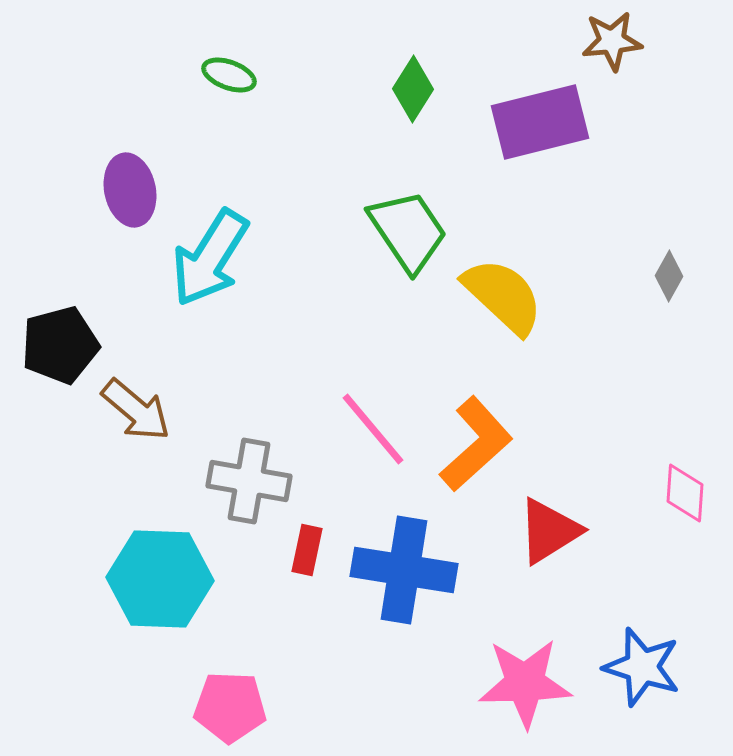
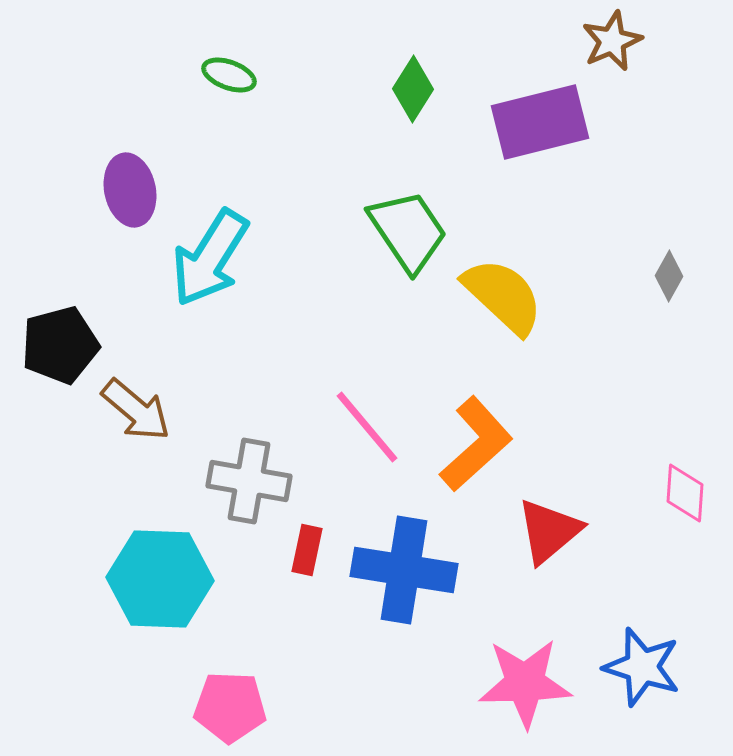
brown star: rotated 18 degrees counterclockwise
pink line: moved 6 px left, 2 px up
red triangle: rotated 8 degrees counterclockwise
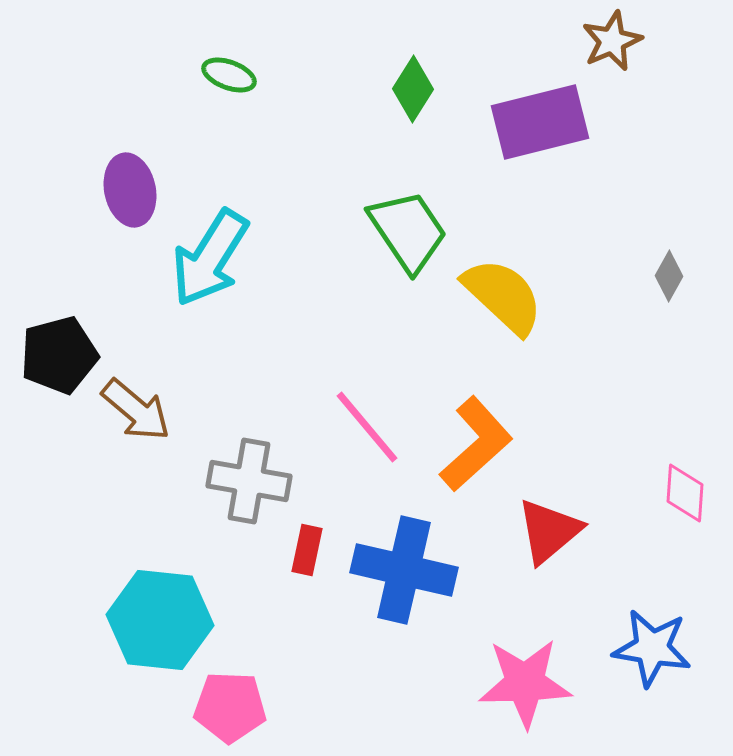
black pentagon: moved 1 px left, 10 px down
blue cross: rotated 4 degrees clockwise
cyan hexagon: moved 41 px down; rotated 4 degrees clockwise
blue star: moved 10 px right, 19 px up; rotated 8 degrees counterclockwise
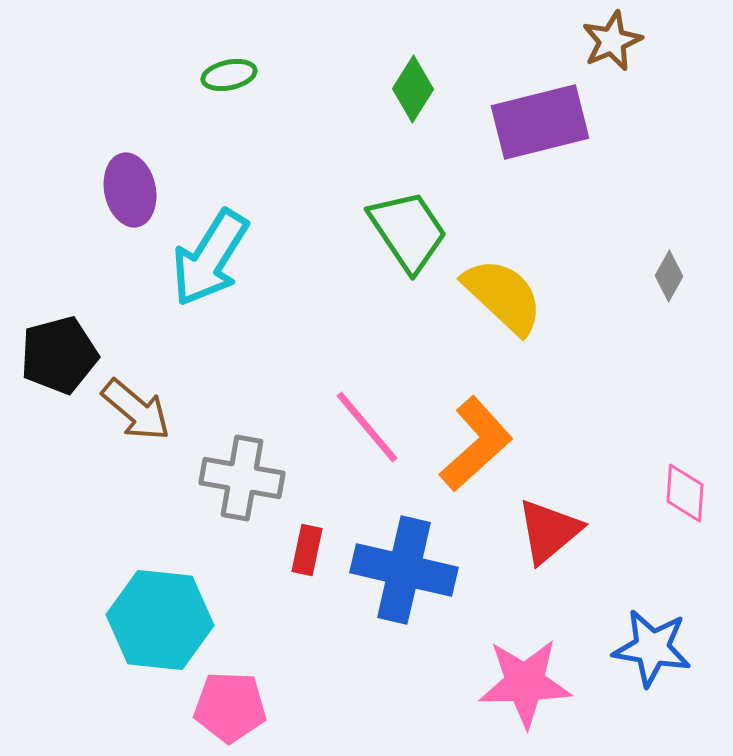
green ellipse: rotated 32 degrees counterclockwise
gray cross: moved 7 px left, 3 px up
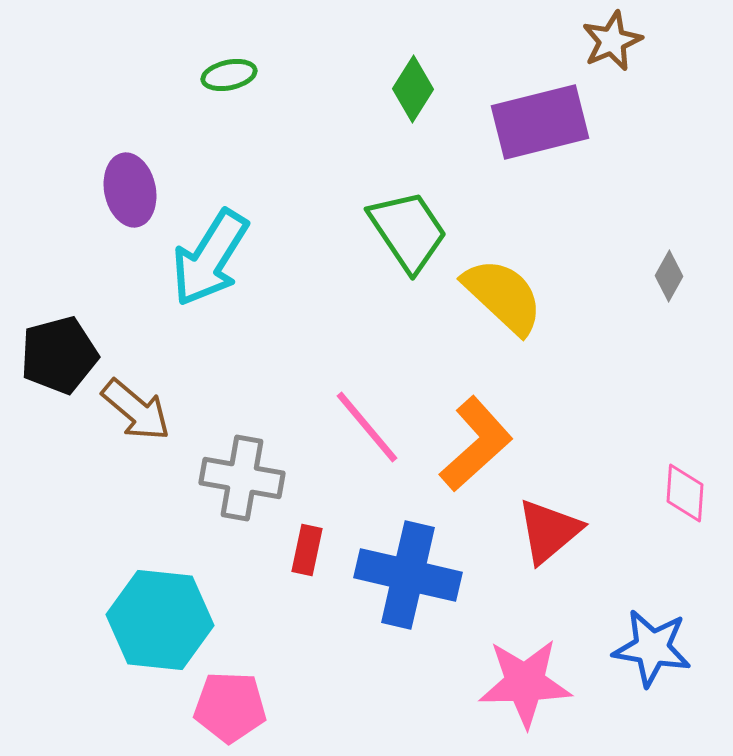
blue cross: moved 4 px right, 5 px down
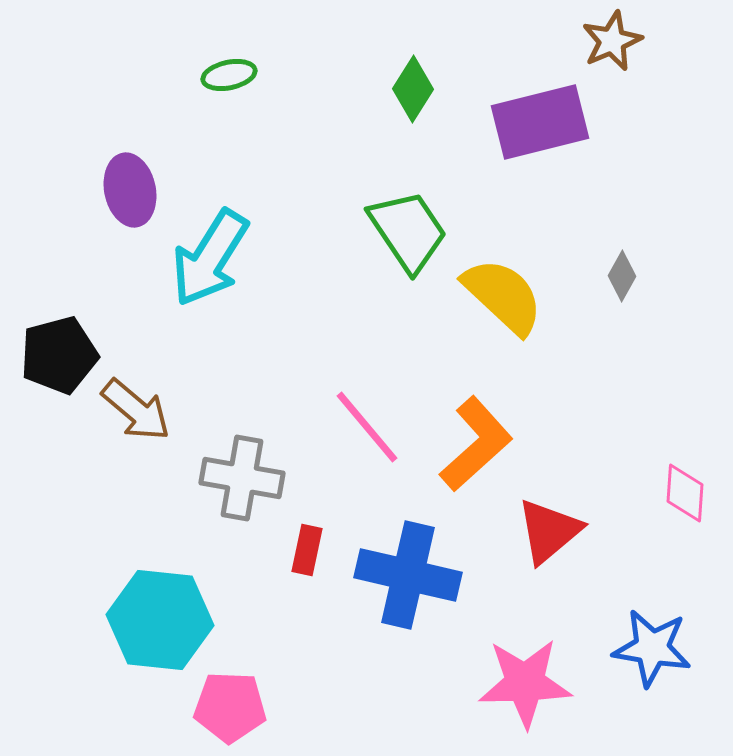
gray diamond: moved 47 px left
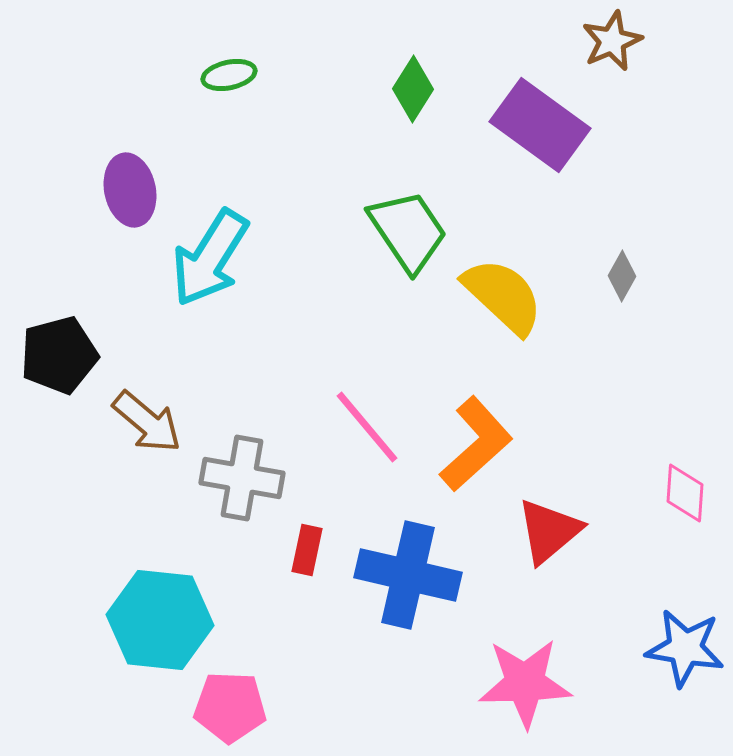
purple rectangle: moved 3 px down; rotated 50 degrees clockwise
brown arrow: moved 11 px right, 12 px down
blue star: moved 33 px right
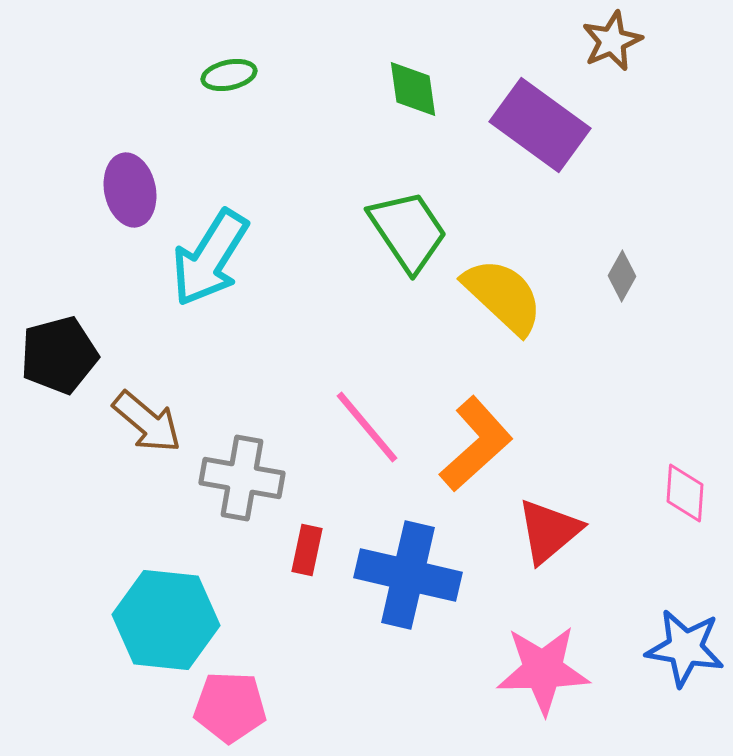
green diamond: rotated 40 degrees counterclockwise
cyan hexagon: moved 6 px right
pink star: moved 18 px right, 13 px up
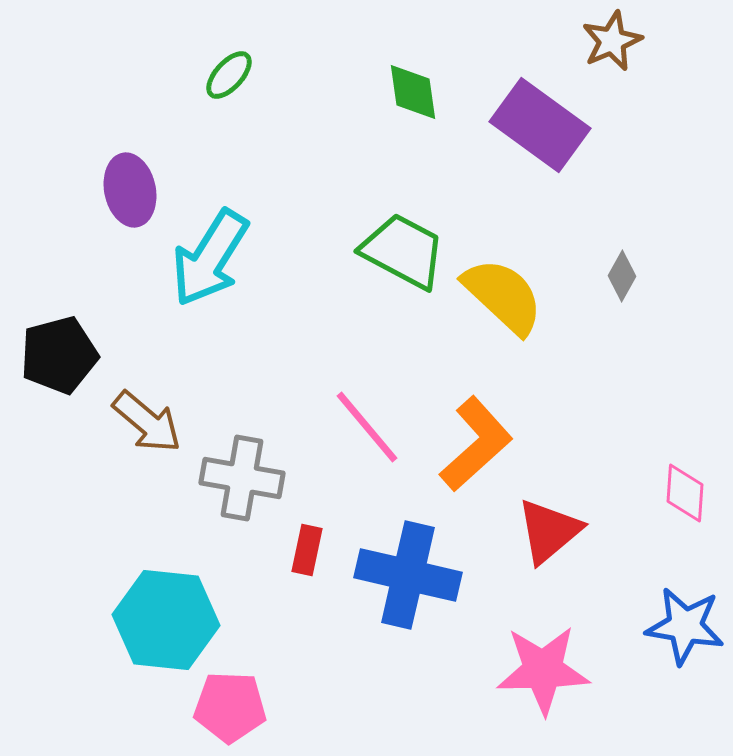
green ellipse: rotated 36 degrees counterclockwise
green diamond: moved 3 px down
green trapezoid: moved 5 px left, 20 px down; rotated 28 degrees counterclockwise
blue star: moved 22 px up
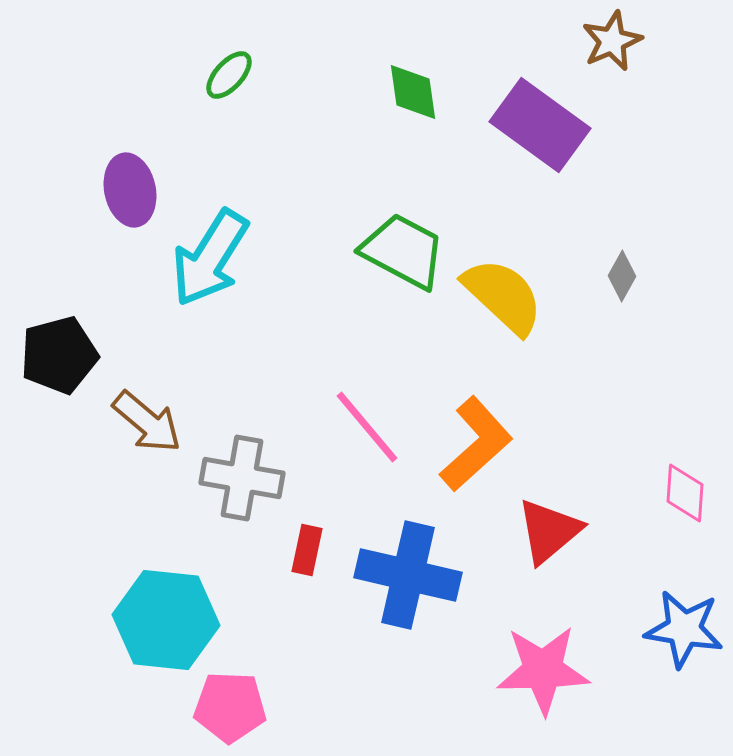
blue star: moved 1 px left, 3 px down
